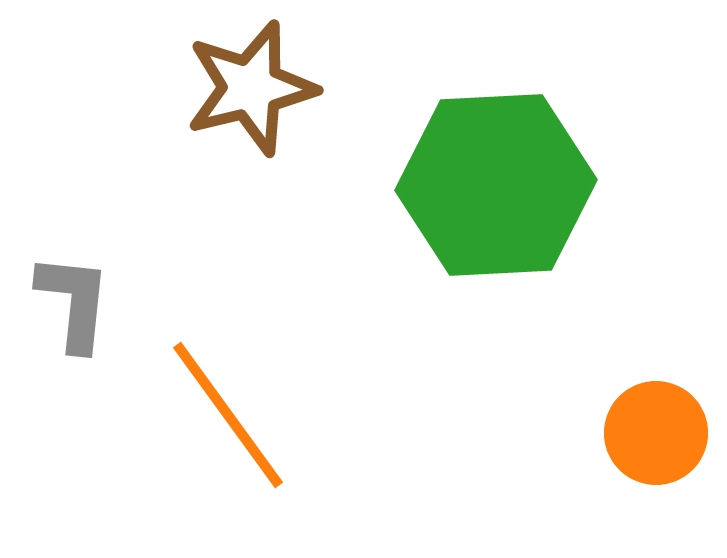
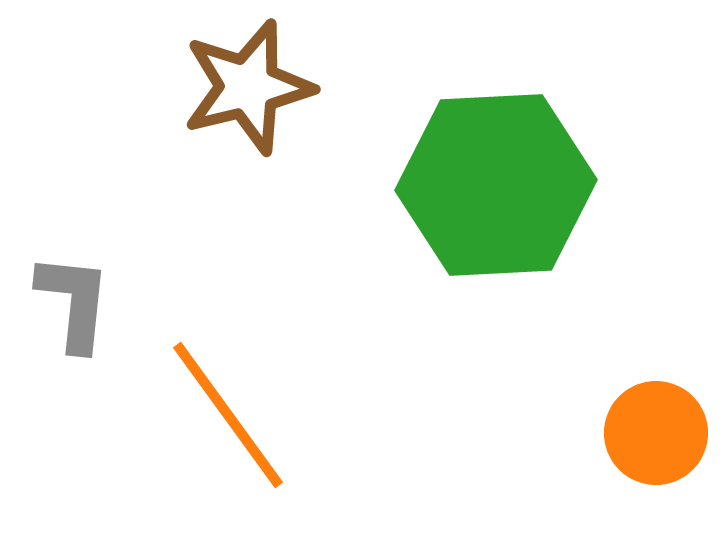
brown star: moved 3 px left, 1 px up
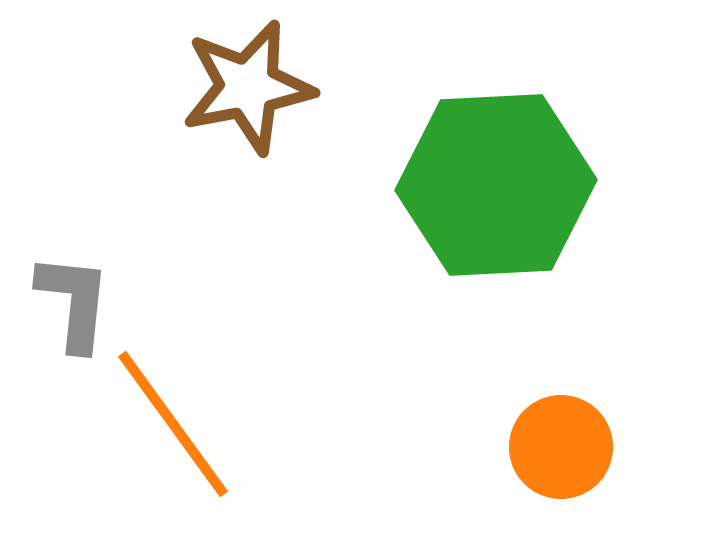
brown star: rotated 3 degrees clockwise
orange line: moved 55 px left, 9 px down
orange circle: moved 95 px left, 14 px down
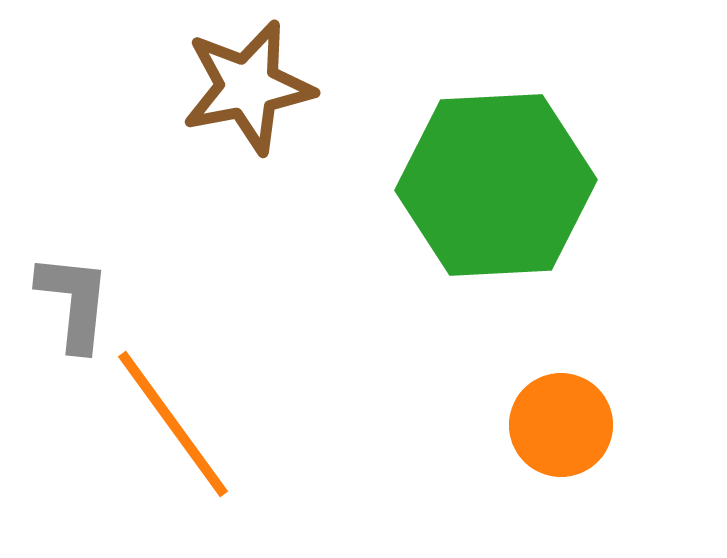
orange circle: moved 22 px up
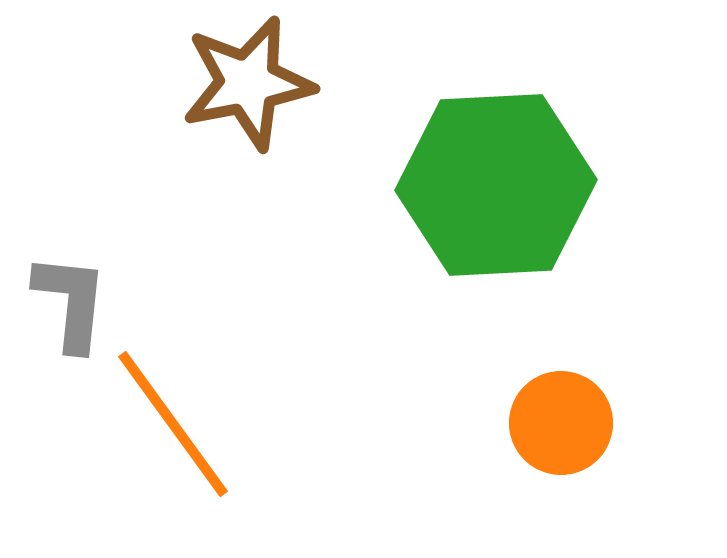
brown star: moved 4 px up
gray L-shape: moved 3 px left
orange circle: moved 2 px up
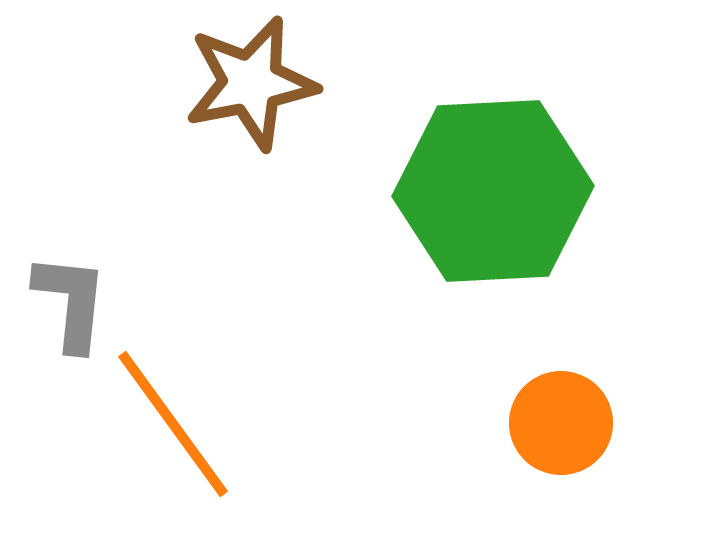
brown star: moved 3 px right
green hexagon: moved 3 px left, 6 px down
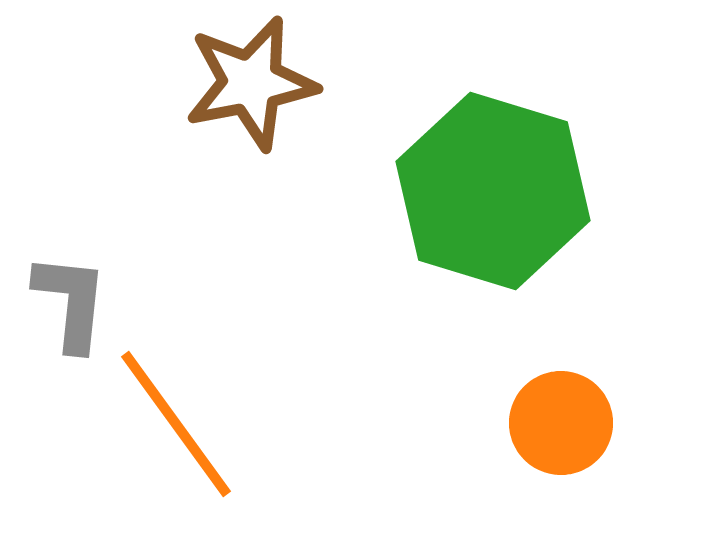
green hexagon: rotated 20 degrees clockwise
orange line: moved 3 px right
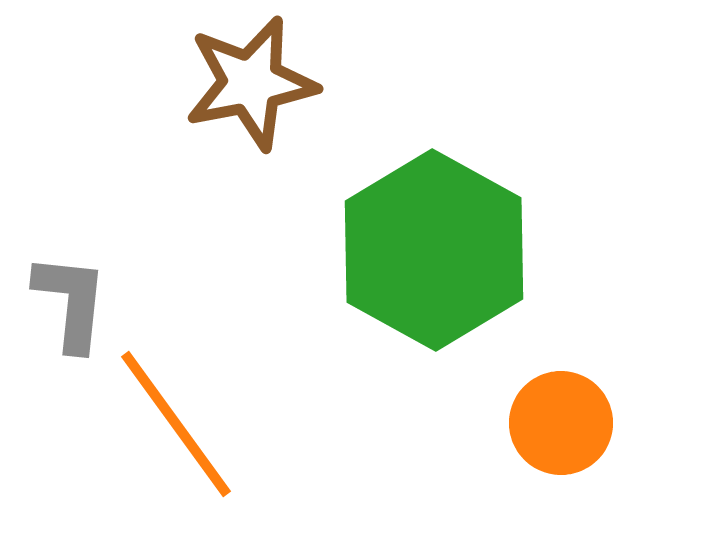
green hexagon: moved 59 px left, 59 px down; rotated 12 degrees clockwise
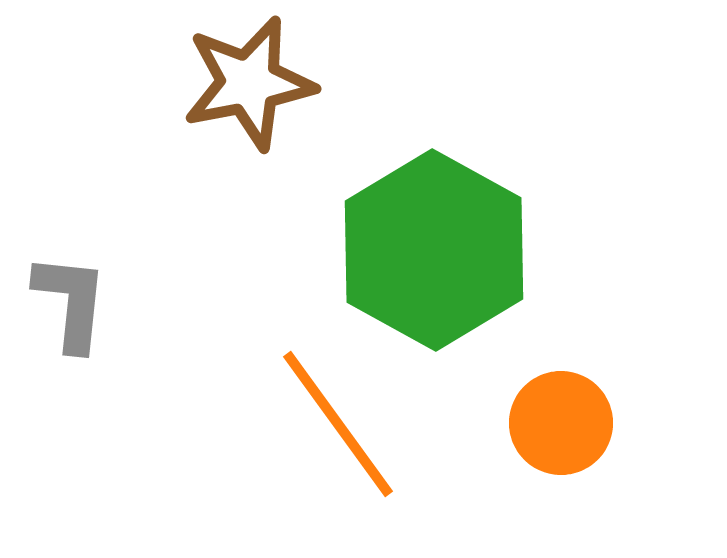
brown star: moved 2 px left
orange line: moved 162 px right
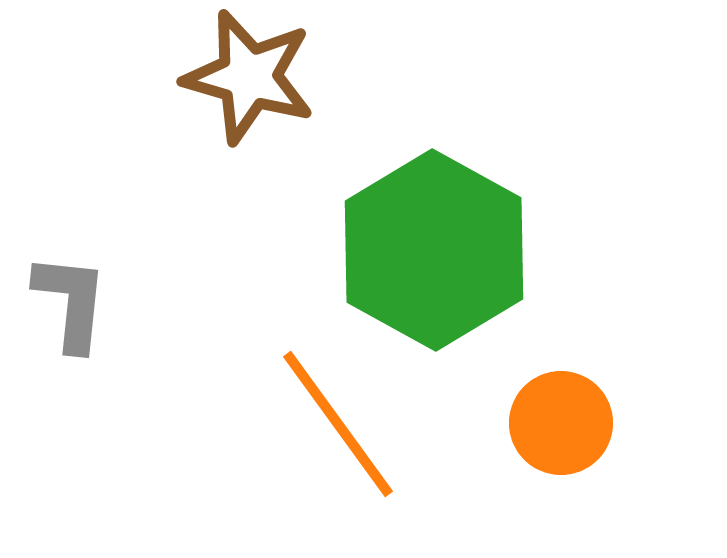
brown star: moved 6 px up; rotated 27 degrees clockwise
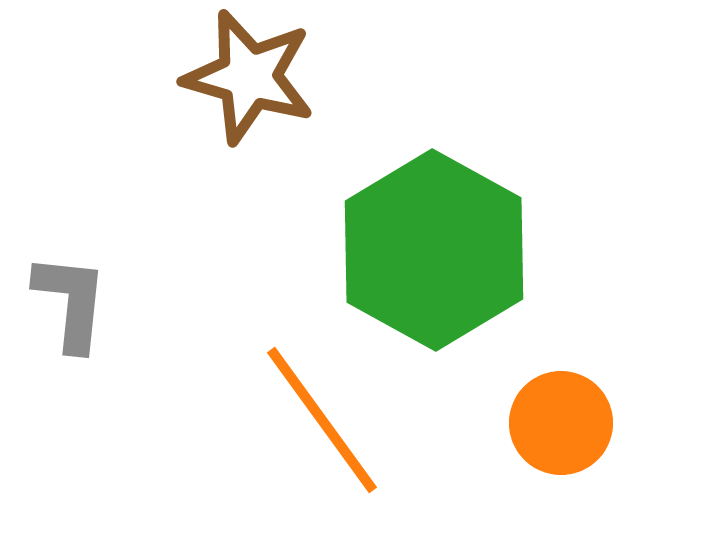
orange line: moved 16 px left, 4 px up
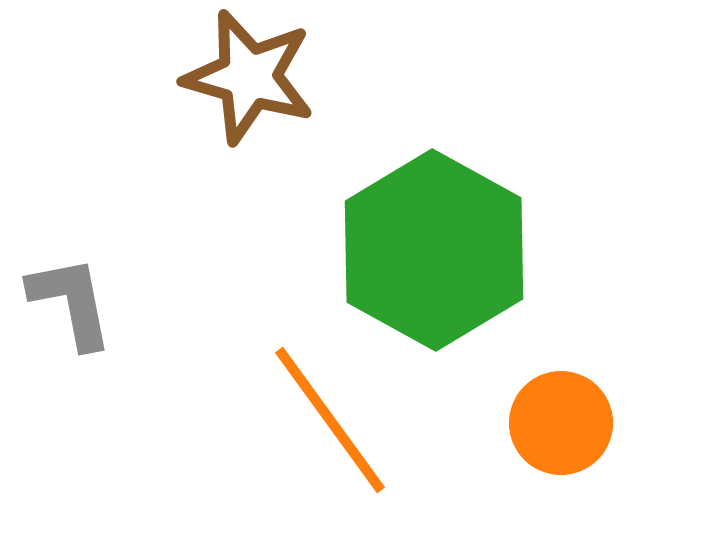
gray L-shape: rotated 17 degrees counterclockwise
orange line: moved 8 px right
